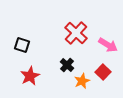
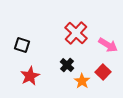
orange star: rotated 14 degrees counterclockwise
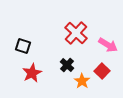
black square: moved 1 px right, 1 px down
red square: moved 1 px left, 1 px up
red star: moved 2 px right, 3 px up
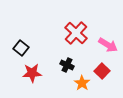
black square: moved 2 px left, 2 px down; rotated 21 degrees clockwise
black cross: rotated 16 degrees counterclockwise
red star: rotated 24 degrees clockwise
orange star: moved 2 px down
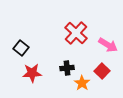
black cross: moved 3 px down; rotated 32 degrees counterclockwise
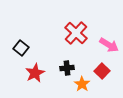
pink arrow: moved 1 px right
red star: moved 3 px right; rotated 24 degrees counterclockwise
orange star: moved 1 px down
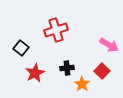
red cross: moved 20 px left, 3 px up; rotated 30 degrees clockwise
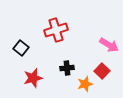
red star: moved 2 px left, 5 px down; rotated 12 degrees clockwise
orange star: moved 3 px right; rotated 21 degrees clockwise
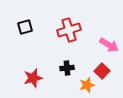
red cross: moved 13 px right
black square: moved 4 px right, 21 px up; rotated 35 degrees clockwise
orange star: moved 2 px right, 1 px down
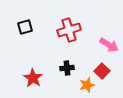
red star: rotated 24 degrees counterclockwise
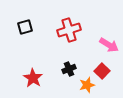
black cross: moved 2 px right, 1 px down; rotated 16 degrees counterclockwise
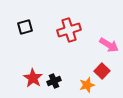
black cross: moved 15 px left, 12 px down
